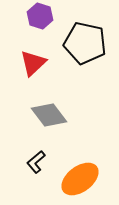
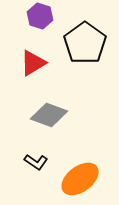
black pentagon: rotated 24 degrees clockwise
red triangle: rotated 12 degrees clockwise
gray diamond: rotated 33 degrees counterclockwise
black L-shape: rotated 105 degrees counterclockwise
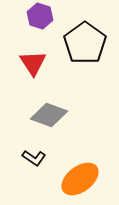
red triangle: rotated 32 degrees counterclockwise
black L-shape: moved 2 px left, 4 px up
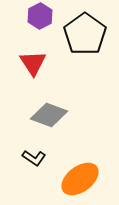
purple hexagon: rotated 15 degrees clockwise
black pentagon: moved 9 px up
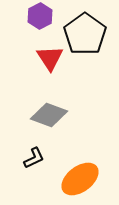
red triangle: moved 17 px right, 5 px up
black L-shape: rotated 60 degrees counterclockwise
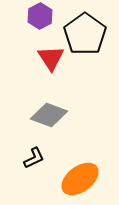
red triangle: moved 1 px right
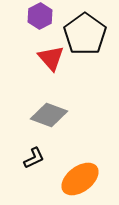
red triangle: rotated 8 degrees counterclockwise
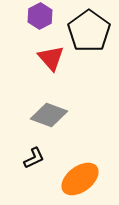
black pentagon: moved 4 px right, 3 px up
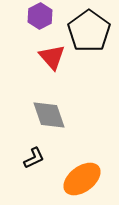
red triangle: moved 1 px right, 1 px up
gray diamond: rotated 51 degrees clockwise
orange ellipse: moved 2 px right
